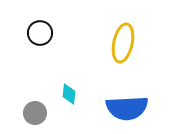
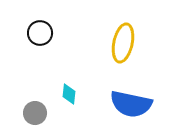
blue semicircle: moved 4 px right, 4 px up; rotated 15 degrees clockwise
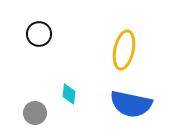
black circle: moved 1 px left, 1 px down
yellow ellipse: moved 1 px right, 7 px down
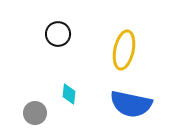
black circle: moved 19 px right
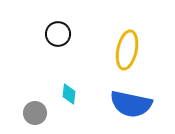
yellow ellipse: moved 3 px right
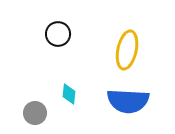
blue semicircle: moved 3 px left, 3 px up; rotated 9 degrees counterclockwise
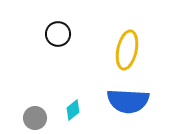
cyan diamond: moved 4 px right, 16 px down; rotated 45 degrees clockwise
gray circle: moved 5 px down
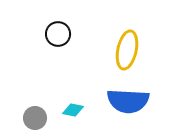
cyan diamond: rotated 50 degrees clockwise
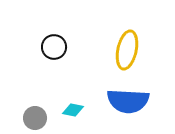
black circle: moved 4 px left, 13 px down
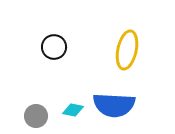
blue semicircle: moved 14 px left, 4 px down
gray circle: moved 1 px right, 2 px up
